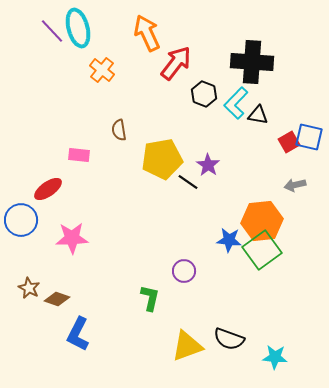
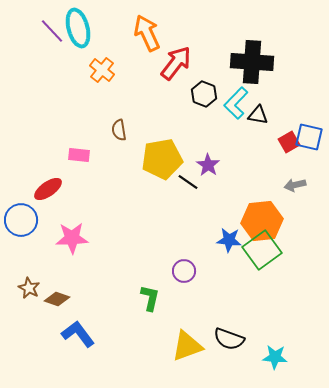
blue L-shape: rotated 116 degrees clockwise
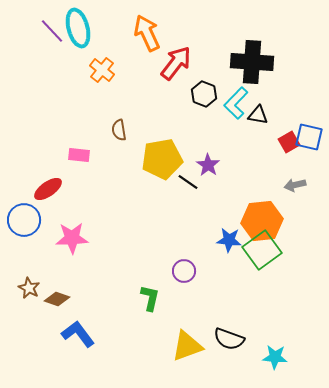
blue circle: moved 3 px right
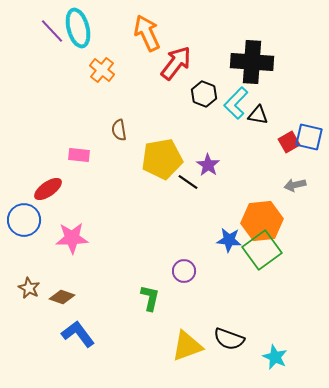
brown diamond: moved 5 px right, 2 px up
cyan star: rotated 20 degrees clockwise
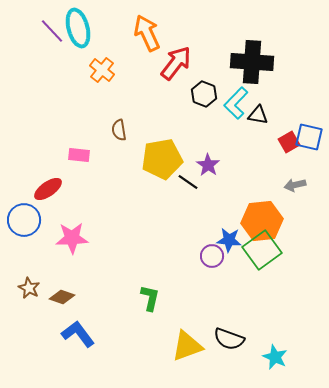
purple circle: moved 28 px right, 15 px up
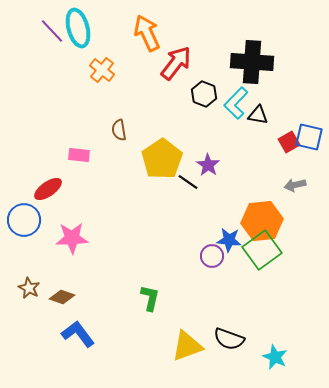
yellow pentagon: rotated 24 degrees counterclockwise
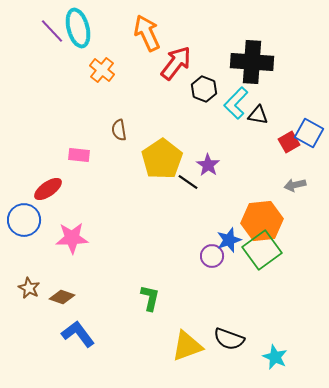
black hexagon: moved 5 px up
blue square: moved 4 px up; rotated 16 degrees clockwise
blue star: rotated 25 degrees counterclockwise
